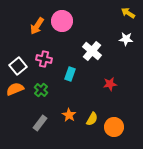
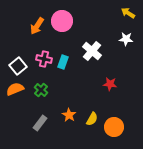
cyan rectangle: moved 7 px left, 12 px up
red star: rotated 16 degrees clockwise
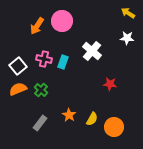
white star: moved 1 px right, 1 px up
orange semicircle: moved 3 px right
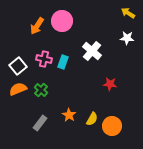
orange circle: moved 2 px left, 1 px up
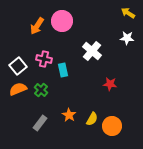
cyan rectangle: moved 8 px down; rotated 32 degrees counterclockwise
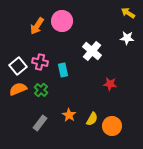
pink cross: moved 4 px left, 3 px down
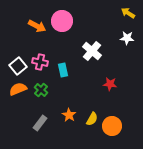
orange arrow: rotated 96 degrees counterclockwise
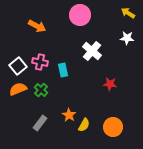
pink circle: moved 18 px right, 6 px up
yellow semicircle: moved 8 px left, 6 px down
orange circle: moved 1 px right, 1 px down
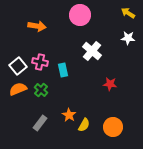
orange arrow: rotated 18 degrees counterclockwise
white star: moved 1 px right
